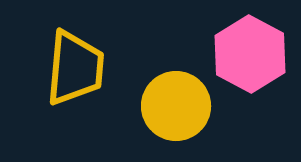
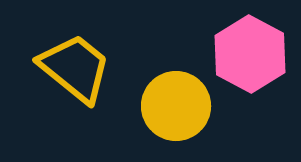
yellow trapezoid: rotated 56 degrees counterclockwise
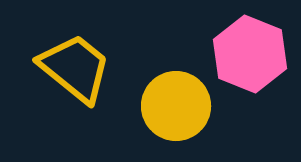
pink hexagon: rotated 6 degrees counterclockwise
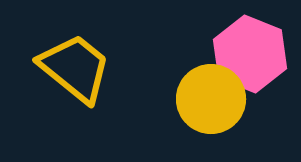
yellow circle: moved 35 px right, 7 px up
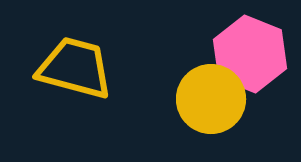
yellow trapezoid: rotated 24 degrees counterclockwise
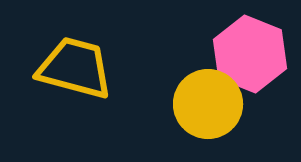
yellow circle: moved 3 px left, 5 px down
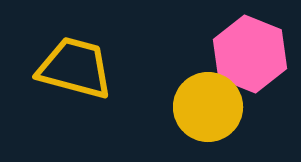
yellow circle: moved 3 px down
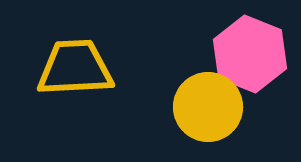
yellow trapezoid: rotated 18 degrees counterclockwise
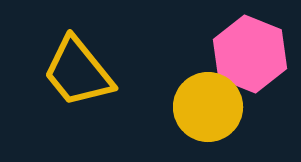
yellow trapezoid: moved 3 px right, 4 px down; rotated 126 degrees counterclockwise
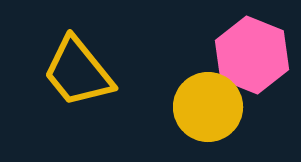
pink hexagon: moved 2 px right, 1 px down
